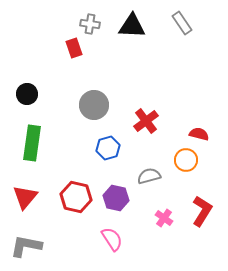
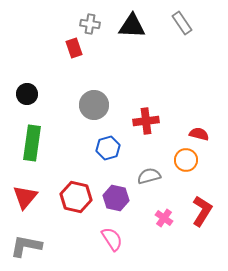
red cross: rotated 30 degrees clockwise
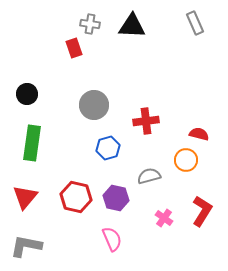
gray rectangle: moved 13 px right; rotated 10 degrees clockwise
pink semicircle: rotated 10 degrees clockwise
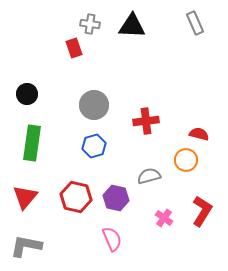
blue hexagon: moved 14 px left, 2 px up
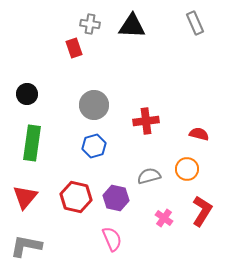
orange circle: moved 1 px right, 9 px down
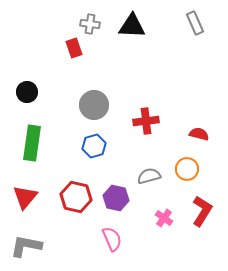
black circle: moved 2 px up
